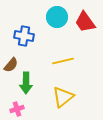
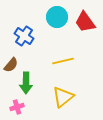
blue cross: rotated 24 degrees clockwise
pink cross: moved 2 px up
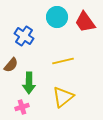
green arrow: moved 3 px right
pink cross: moved 5 px right
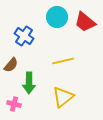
red trapezoid: rotated 15 degrees counterclockwise
pink cross: moved 8 px left, 3 px up; rotated 32 degrees clockwise
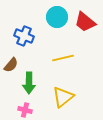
blue cross: rotated 12 degrees counterclockwise
yellow line: moved 3 px up
pink cross: moved 11 px right, 6 px down
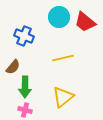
cyan circle: moved 2 px right
brown semicircle: moved 2 px right, 2 px down
green arrow: moved 4 px left, 4 px down
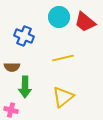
brown semicircle: moved 1 px left; rotated 49 degrees clockwise
pink cross: moved 14 px left
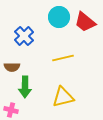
blue cross: rotated 24 degrees clockwise
yellow triangle: rotated 25 degrees clockwise
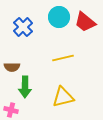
blue cross: moved 1 px left, 9 px up
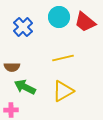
green arrow: rotated 115 degrees clockwise
yellow triangle: moved 6 px up; rotated 15 degrees counterclockwise
pink cross: rotated 16 degrees counterclockwise
